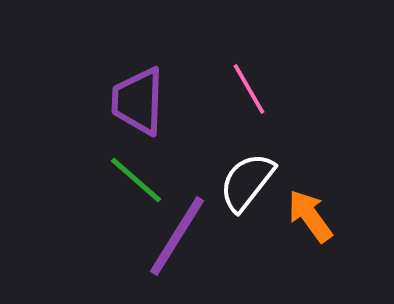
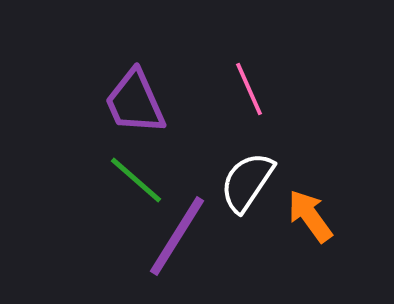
pink line: rotated 6 degrees clockwise
purple trapezoid: moved 3 px left, 1 px down; rotated 26 degrees counterclockwise
white semicircle: rotated 4 degrees counterclockwise
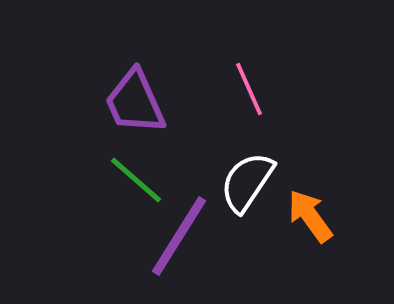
purple line: moved 2 px right
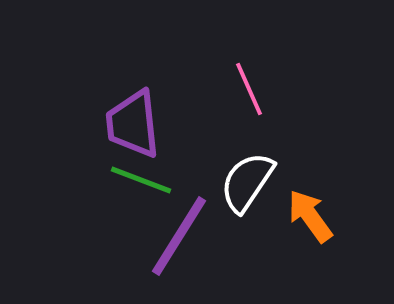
purple trapezoid: moved 2 px left, 22 px down; rotated 18 degrees clockwise
green line: moved 5 px right; rotated 20 degrees counterclockwise
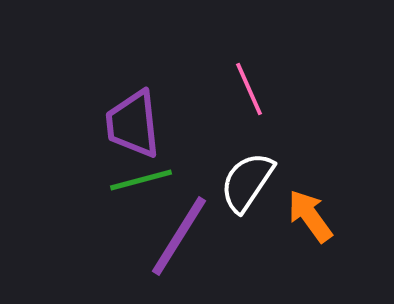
green line: rotated 36 degrees counterclockwise
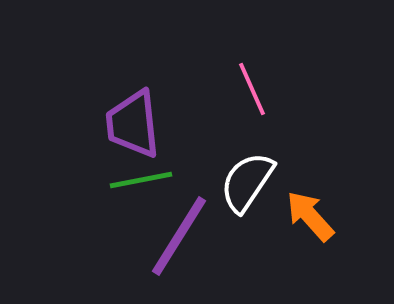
pink line: moved 3 px right
green line: rotated 4 degrees clockwise
orange arrow: rotated 6 degrees counterclockwise
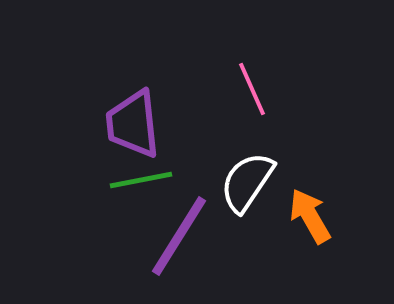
orange arrow: rotated 12 degrees clockwise
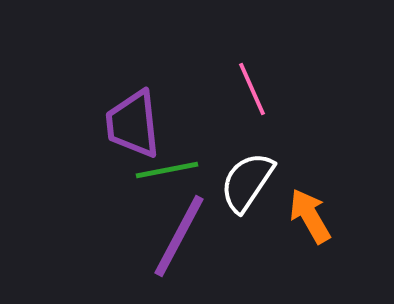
green line: moved 26 px right, 10 px up
purple line: rotated 4 degrees counterclockwise
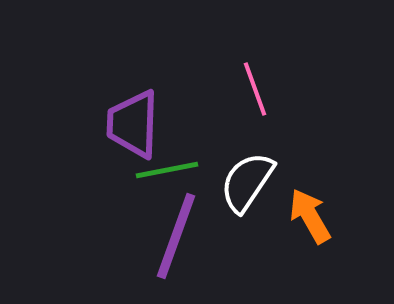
pink line: moved 3 px right; rotated 4 degrees clockwise
purple trapezoid: rotated 8 degrees clockwise
purple line: moved 3 px left; rotated 8 degrees counterclockwise
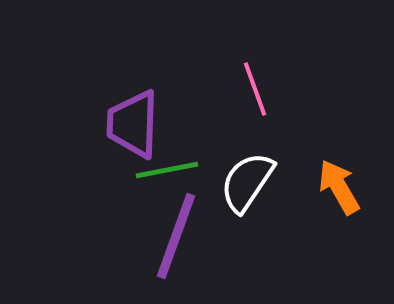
orange arrow: moved 29 px right, 29 px up
